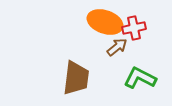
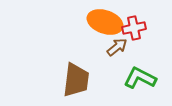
brown trapezoid: moved 2 px down
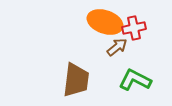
green L-shape: moved 5 px left, 2 px down
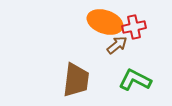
red cross: moved 1 px up
brown arrow: moved 2 px up
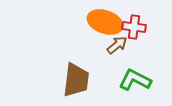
red cross: rotated 20 degrees clockwise
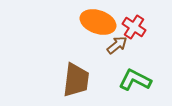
orange ellipse: moved 7 px left
red cross: rotated 25 degrees clockwise
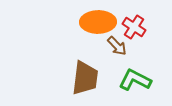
orange ellipse: rotated 20 degrees counterclockwise
brown arrow: moved 1 px down; rotated 85 degrees clockwise
brown trapezoid: moved 9 px right, 2 px up
